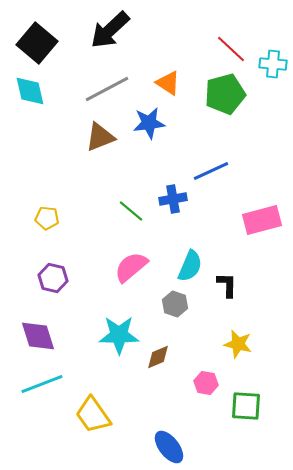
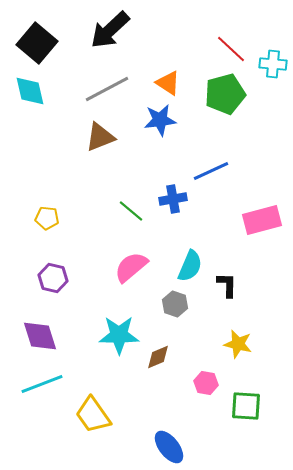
blue star: moved 11 px right, 3 px up
purple diamond: moved 2 px right
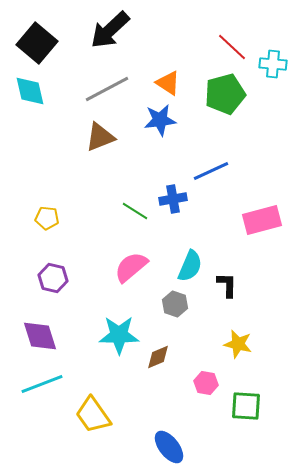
red line: moved 1 px right, 2 px up
green line: moved 4 px right; rotated 8 degrees counterclockwise
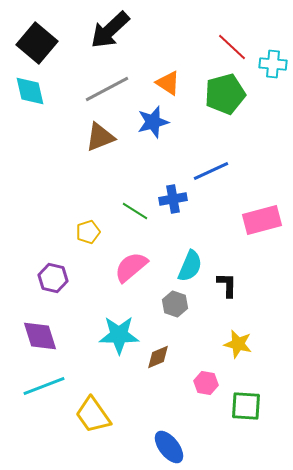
blue star: moved 7 px left, 2 px down; rotated 8 degrees counterclockwise
yellow pentagon: moved 41 px right, 14 px down; rotated 25 degrees counterclockwise
cyan line: moved 2 px right, 2 px down
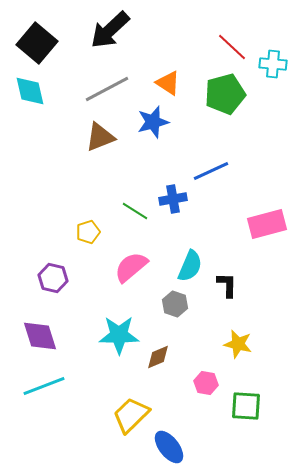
pink rectangle: moved 5 px right, 4 px down
yellow trapezoid: moved 38 px right; rotated 81 degrees clockwise
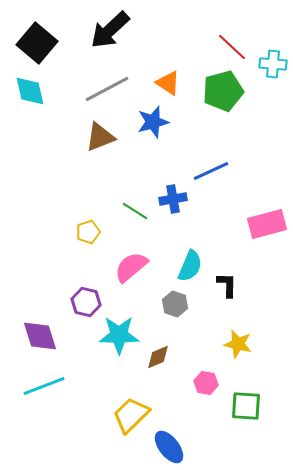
green pentagon: moved 2 px left, 3 px up
purple hexagon: moved 33 px right, 24 px down
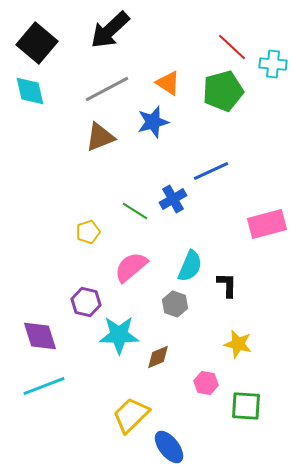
blue cross: rotated 20 degrees counterclockwise
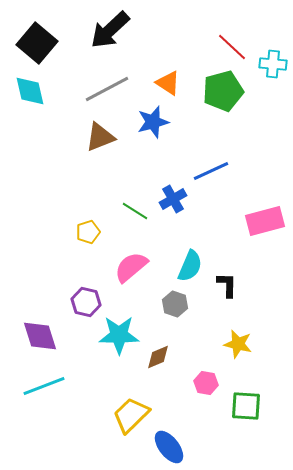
pink rectangle: moved 2 px left, 3 px up
